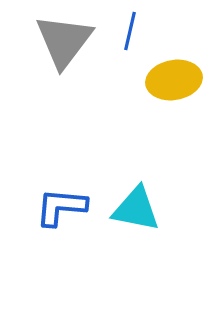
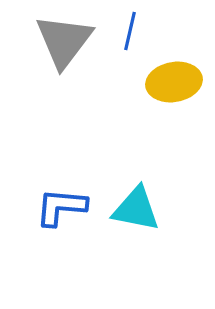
yellow ellipse: moved 2 px down
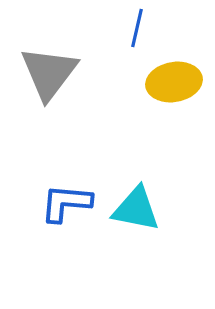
blue line: moved 7 px right, 3 px up
gray triangle: moved 15 px left, 32 px down
blue L-shape: moved 5 px right, 4 px up
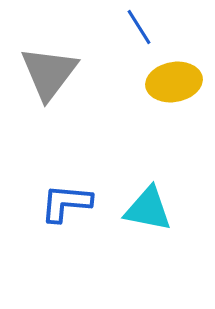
blue line: moved 2 px right, 1 px up; rotated 45 degrees counterclockwise
cyan triangle: moved 12 px right
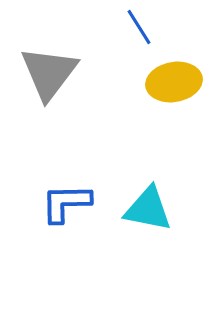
blue L-shape: rotated 6 degrees counterclockwise
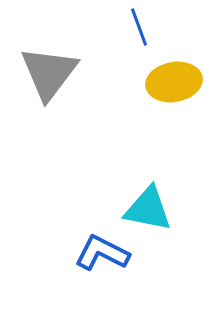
blue line: rotated 12 degrees clockwise
blue L-shape: moved 36 px right, 50 px down; rotated 28 degrees clockwise
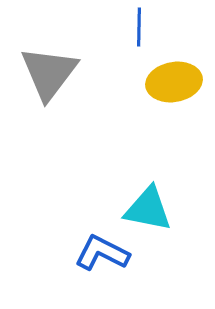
blue line: rotated 21 degrees clockwise
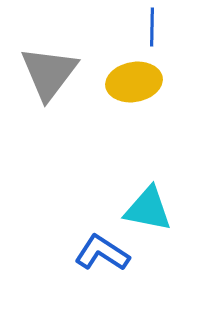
blue line: moved 13 px right
yellow ellipse: moved 40 px left
blue L-shape: rotated 6 degrees clockwise
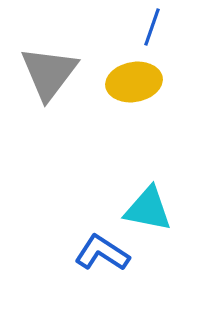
blue line: rotated 18 degrees clockwise
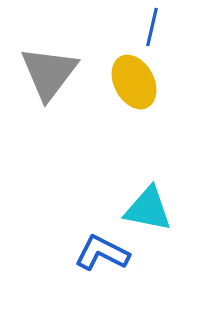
blue line: rotated 6 degrees counterclockwise
yellow ellipse: rotated 72 degrees clockwise
blue L-shape: rotated 6 degrees counterclockwise
